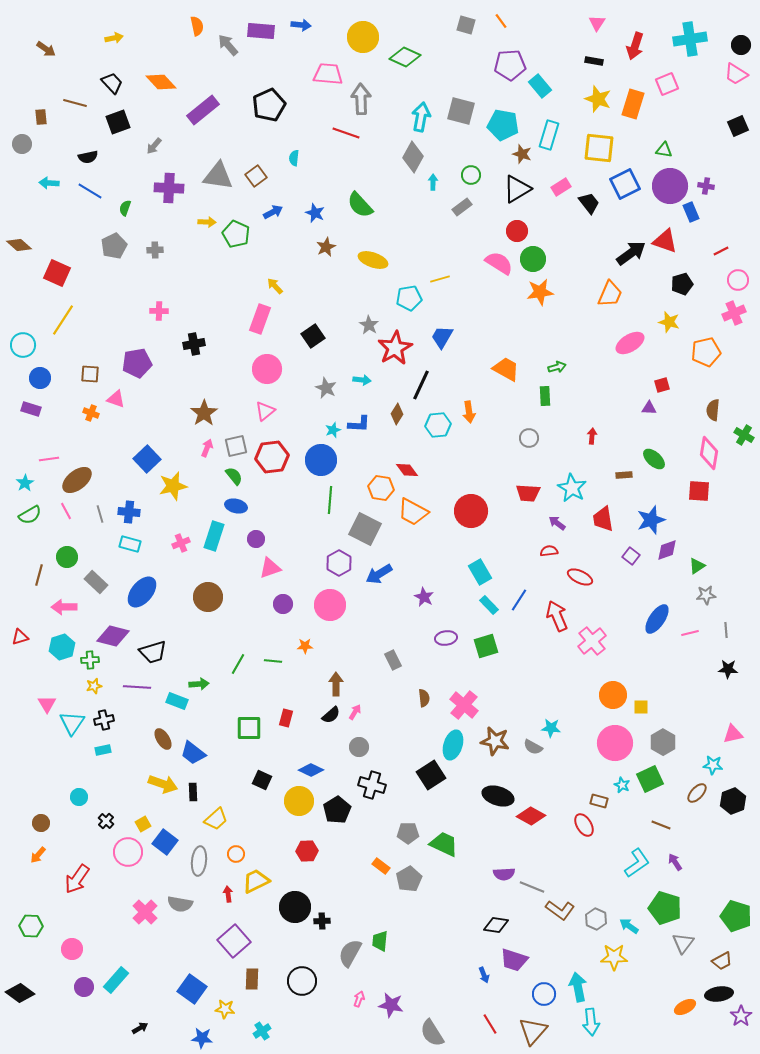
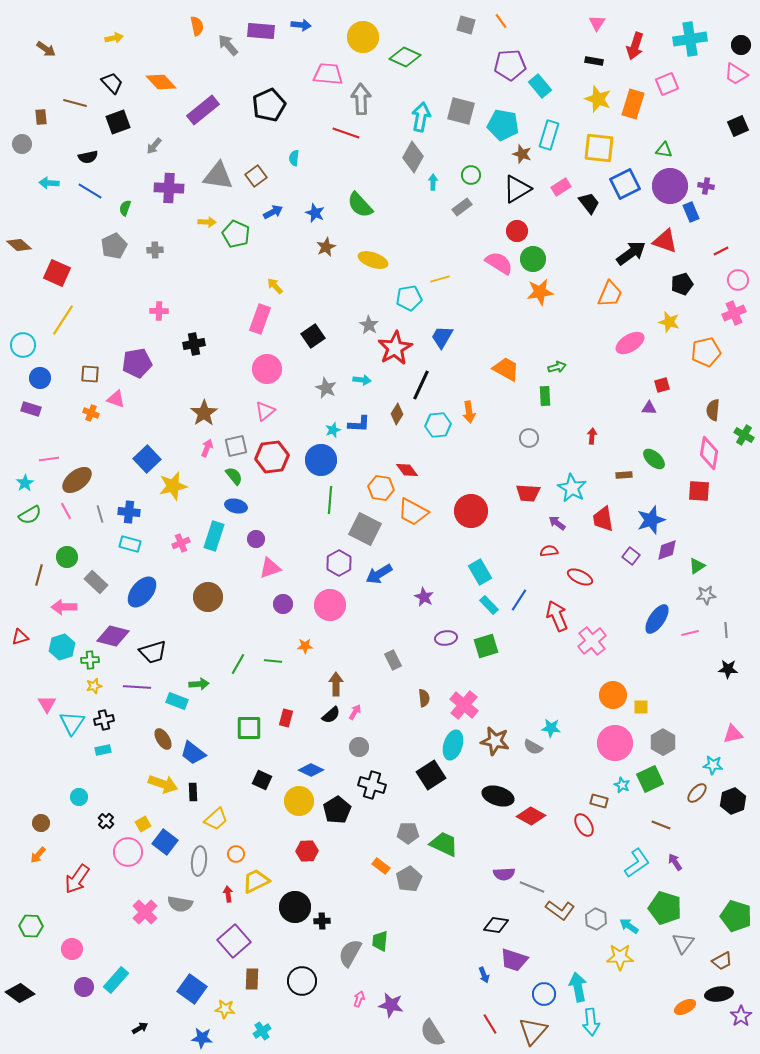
yellow star at (614, 957): moved 6 px right
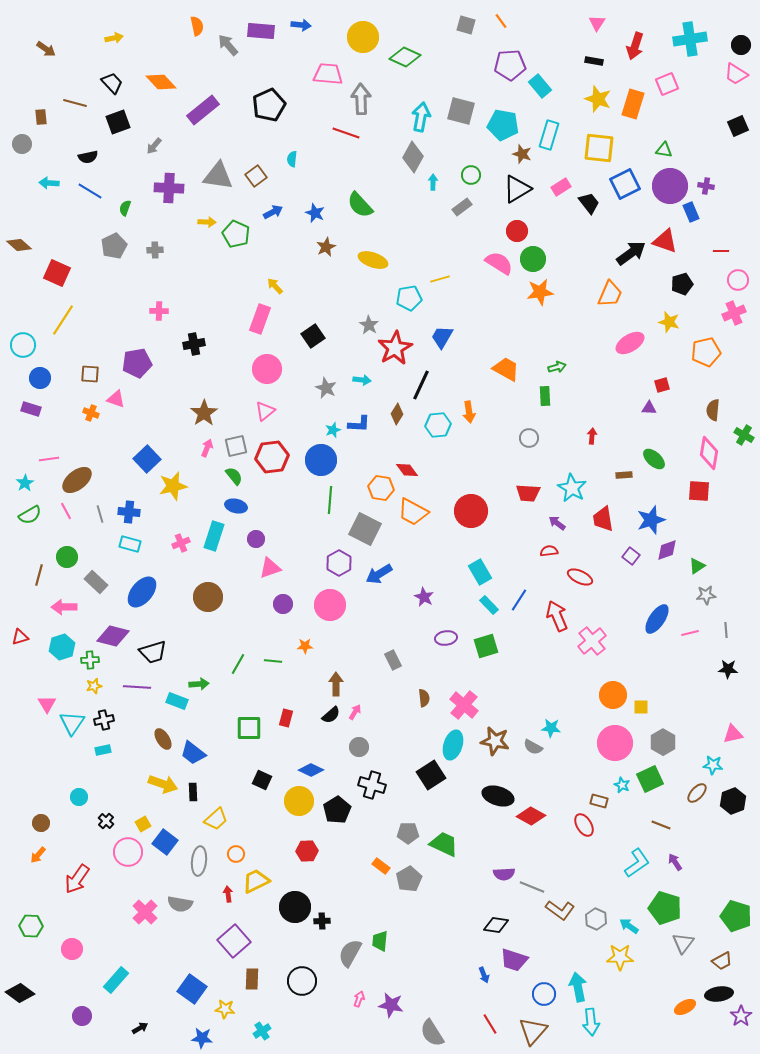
cyan semicircle at (294, 158): moved 2 px left, 1 px down
red line at (721, 251): rotated 28 degrees clockwise
purple circle at (84, 987): moved 2 px left, 29 px down
